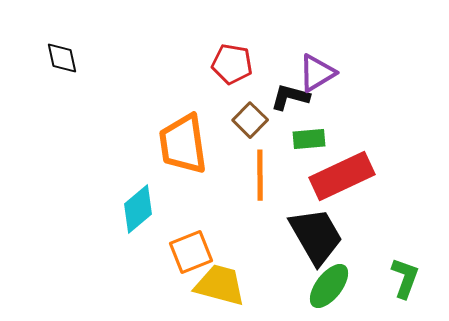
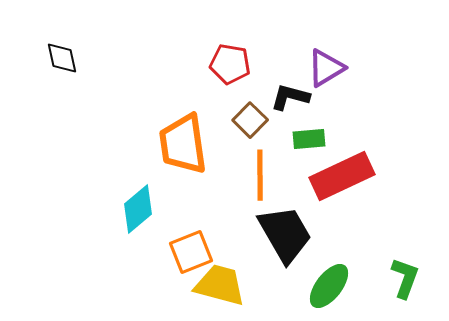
red pentagon: moved 2 px left
purple triangle: moved 9 px right, 5 px up
black trapezoid: moved 31 px left, 2 px up
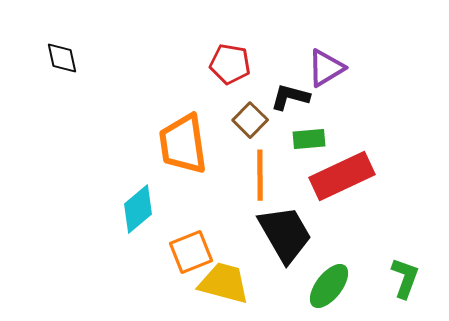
yellow trapezoid: moved 4 px right, 2 px up
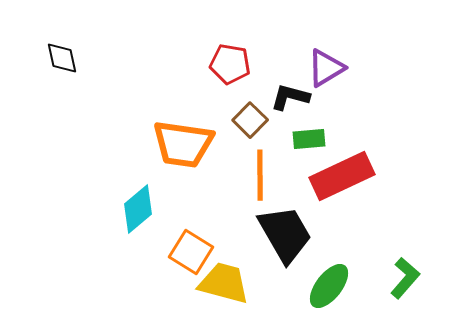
orange trapezoid: rotated 74 degrees counterclockwise
orange square: rotated 36 degrees counterclockwise
green L-shape: rotated 21 degrees clockwise
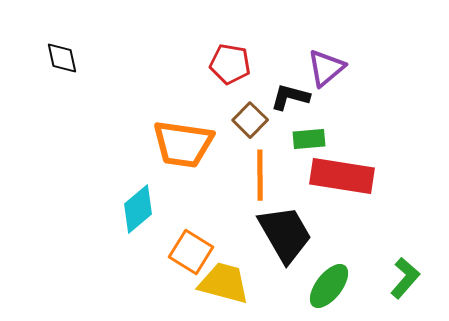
purple triangle: rotated 9 degrees counterclockwise
red rectangle: rotated 34 degrees clockwise
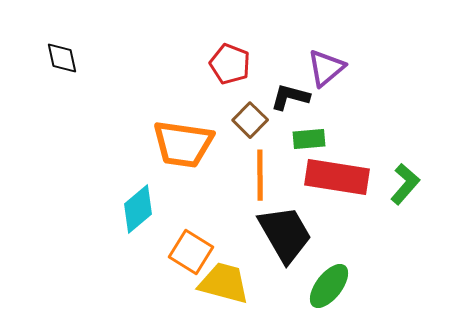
red pentagon: rotated 12 degrees clockwise
red rectangle: moved 5 px left, 1 px down
green L-shape: moved 94 px up
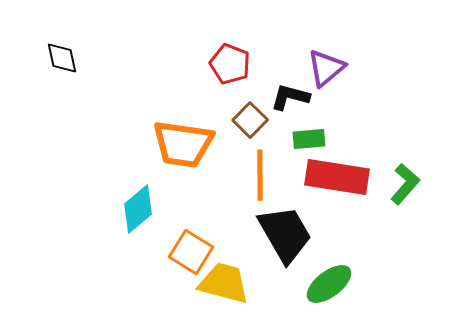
green ellipse: moved 2 px up; rotated 15 degrees clockwise
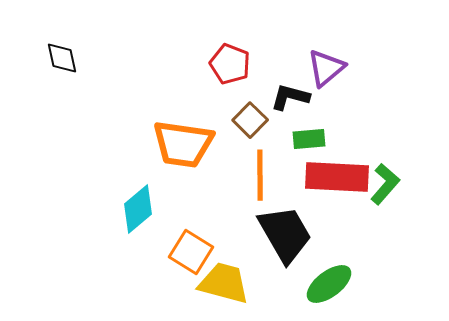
red rectangle: rotated 6 degrees counterclockwise
green L-shape: moved 20 px left
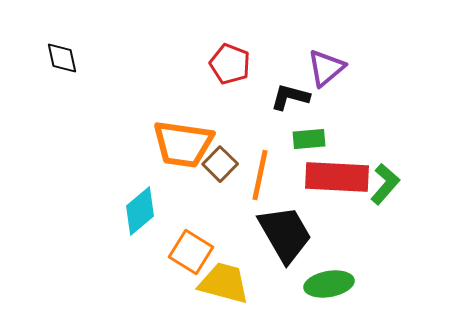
brown square: moved 30 px left, 44 px down
orange line: rotated 12 degrees clockwise
cyan diamond: moved 2 px right, 2 px down
green ellipse: rotated 27 degrees clockwise
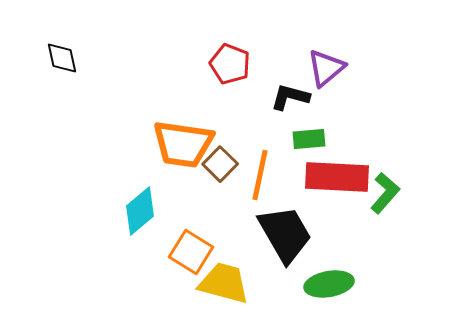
green L-shape: moved 9 px down
